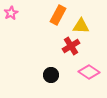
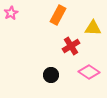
yellow triangle: moved 12 px right, 2 px down
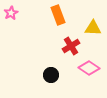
orange rectangle: rotated 48 degrees counterclockwise
pink diamond: moved 4 px up
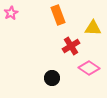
black circle: moved 1 px right, 3 px down
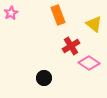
yellow triangle: moved 1 px right, 4 px up; rotated 36 degrees clockwise
pink diamond: moved 5 px up
black circle: moved 8 px left
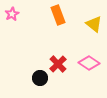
pink star: moved 1 px right, 1 px down
red cross: moved 13 px left, 18 px down; rotated 12 degrees counterclockwise
black circle: moved 4 px left
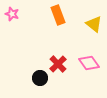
pink star: rotated 24 degrees counterclockwise
pink diamond: rotated 20 degrees clockwise
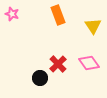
yellow triangle: moved 1 px left, 2 px down; rotated 18 degrees clockwise
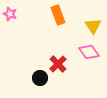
pink star: moved 2 px left
pink diamond: moved 11 px up
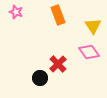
pink star: moved 6 px right, 2 px up
